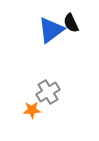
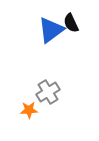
orange star: moved 3 px left
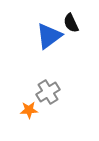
blue triangle: moved 2 px left, 6 px down
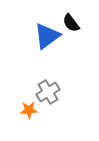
black semicircle: rotated 12 degrees counterclockwise
blue triangle: moved 2 px left
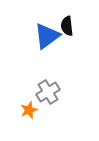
black semicircle: moved 4 px left, 3 px down; rotated 30 degrees clockwise
orange star: rotated 18 degrees counterclockwise
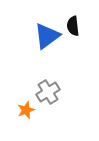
black semicircle: moved 6 px right
orange star: moved 3 px left
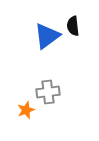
gray cross: rotated 25 degrees clockwise
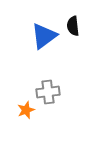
blue triangle: moved 3 px left
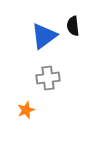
gray cross: moved 14 px up
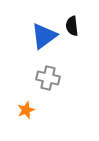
black semicircle: moved 1 px left
gray cross: rotated 20 degrees clockwise
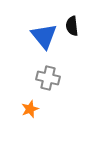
blue triangle: rotated 32 degrees counterclockwise
orange star: moved 4 px right, 1 px up
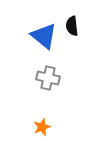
blue triangle: rotated 12 degrees counterclockwise
orange star: moved 12 px right, 18 px down
